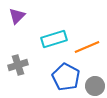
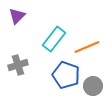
cyan rectangle: rotated 35 degrees counterclockwise
blue pentagon: moved 2 px up; rotated 8 degrees counterclockwise
gray circle: moved 2 px left
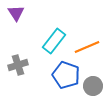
purple triangle: moved 1 px left, 3 px up; rotated 18 degrees counterclockwise
cyan rectangle: moved 2 px down
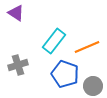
purple triangle: rotated 24 degrees counterclockwise
blue pentagon: moved 1 px left, 1 px up
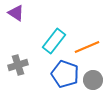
gray circle: moved 6 px up
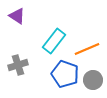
purple triangle: moved 1 px right, 3 px down
orange line: moved 2 px down
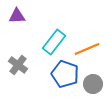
purple triangle: rotated 36 degrees counterclockwise
cyan rectangle: moved 1 px down
gray cross: rotated 36 degrees counterclockwise
gray circle: moved 4 px down
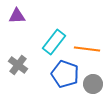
orange line: rotated 30 degrees clockwise
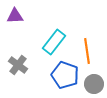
purple triangle: moved 2 px left
orange line: moved 2 px down; rotated 75 degrees clockwise
blue pentagon: moved 1 px down
gray circle: moved 1 px right
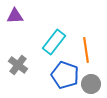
orange line: moved 1 px left, 1 px up
gray circle: moved 3 px left
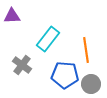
purple triangle: moved 3 px left
cyan rectangle: moved 6 px left, 3 px up
gray cross: moved 4 px right
blue pentagon: rotated 16 degrees counterclockwise
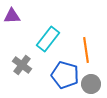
blue pentagon: rotated 12 degrees clockwise
